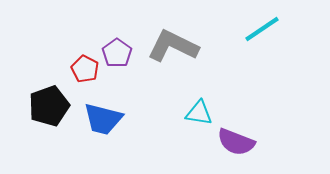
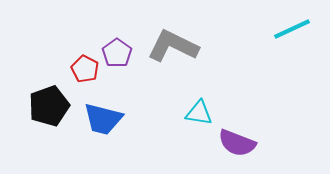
cyan line: moved 30 px right; rotated 9 degrees clockwise
purple semicircle: moved 1 px right, 1 px down
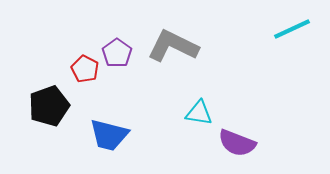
blue trapezoid: moved 6 px right, 16 px down
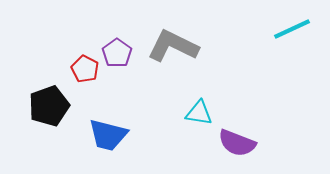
blue trapezoid: moved 1 px left
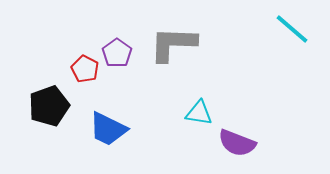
cyan line: rotated 66 degrees clockwise
gray L-shape: moved 2 px up; rotated 24 degrees counterclockwise
blue trapezoid: moved 6 px up; rotated 12 degrees clockwise
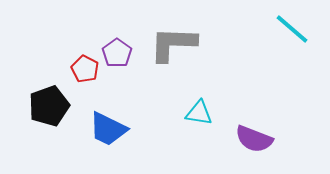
purple semicircle: moved 17 px right, 4 px up
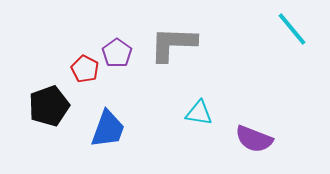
cyan line: rotated 9 degrees clockwise
blue trapezoid: rotated 96 degrees counterclockwise
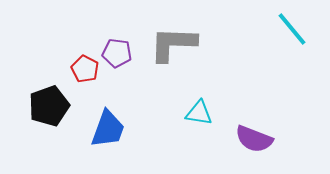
purple pentagon: rotated 28 degrees counterclockwise
